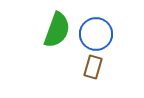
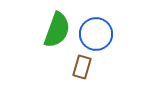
brown rectangle: moved 11 px left
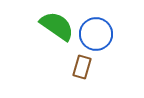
green semicircle: moved 4 px up; rotated 75 degrees counterclockwise
